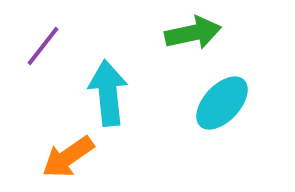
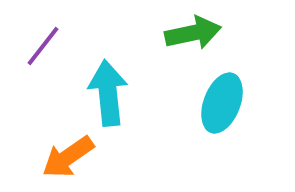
cyan ellipse: rotated 22 degrees counterclockwise
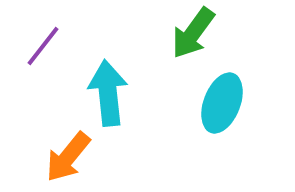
green arrow: rotated 138 degrees clockwise
orange arrow: rotated 16 degrees counterclockwise
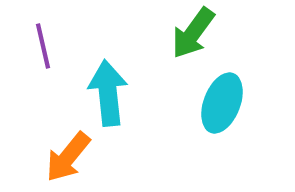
purple line: rotated 51 degrees counterclockwise
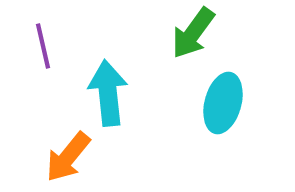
cyan ellipse: moved 1 px right; rotated 6 degrees counterclockwise
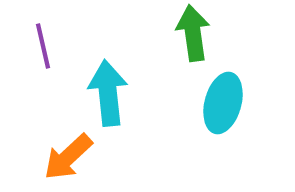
green arrow: rotated 136 degrees clockwise
orange arrow: rotated 8 degrees clockwise
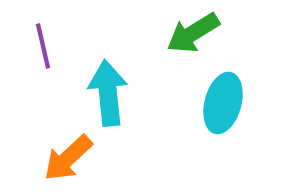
green arrow: rotated 114 degrees counterclockwise
orange arrow: moved 1 px down
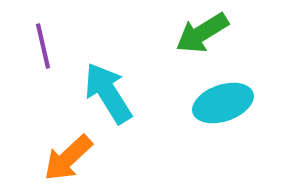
green arrow: moved 9 px right
cyan arrow: rotated 26 degrees counterclockwise
cyan ellipse: rotated 56 degrees clockwise
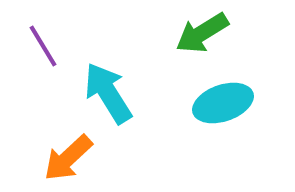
purple line: rotated 18 degrees counterclockwise
